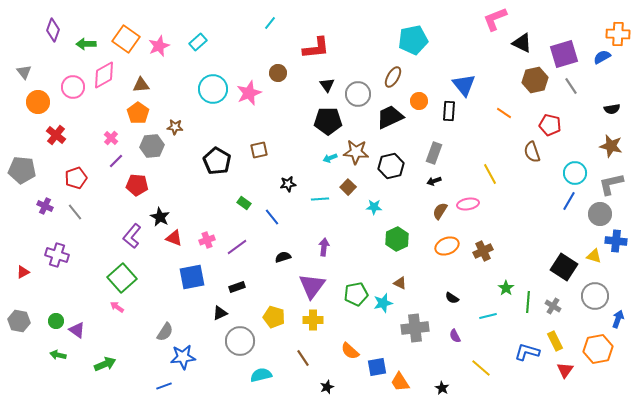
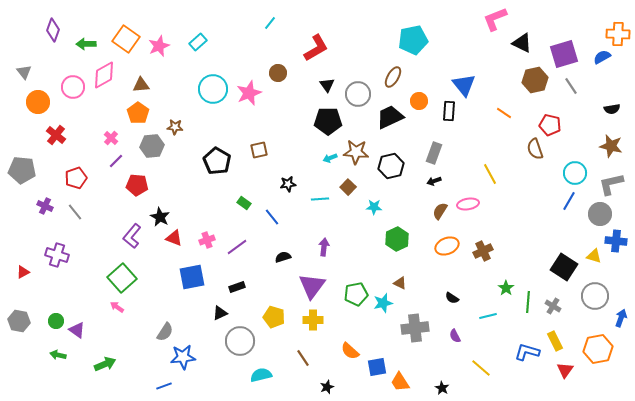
red L-shape at (316, 48): rotated 24 degrees counterclockwise
brown semicircle at (532, 152): moved 3 px right, 3 px up
blue arrow at (618, 319): moved 3 px right, 1 px up
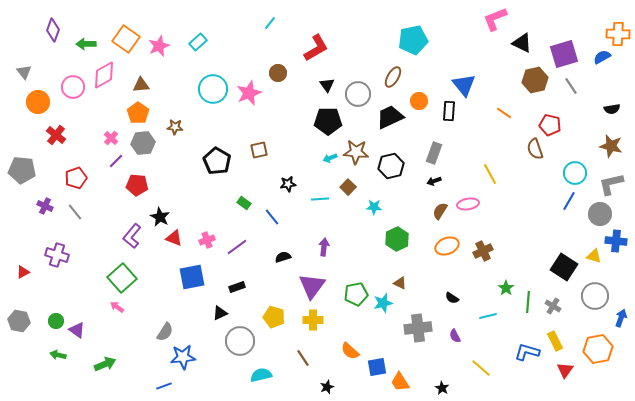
gray hexagon at (152, 146): moved 9 px left, 3 px up
gray cross at (415, 328): moved 3 px right
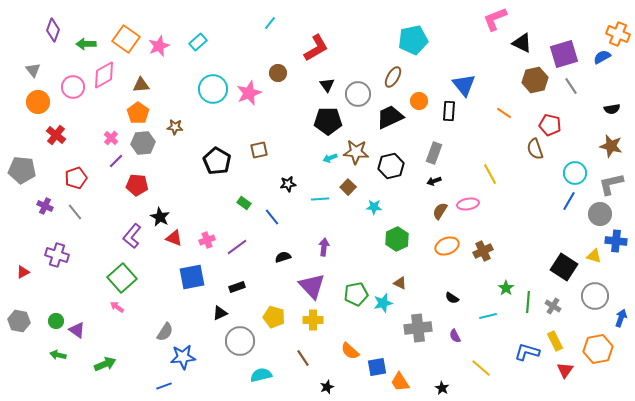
orange cross at (618, 34): rotated 20 degrees clockwise
gray triangle at (24, 72): moved 9 px right, 2 px up
purple triangle at (312, 286): rotated 20 degrees counterclockwise
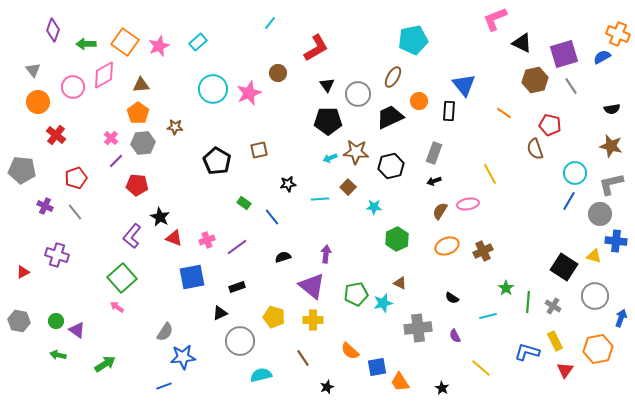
orange square at (126, 39): moved 1 px left, 3 px down
purple arrow at (324, 247): moved 2 px right, 7 px down
purple triangle at (312, 286): rotated 8 degrees counterclockwise
green arrow at (105, 364): rotated 10 degrees counterclockwise
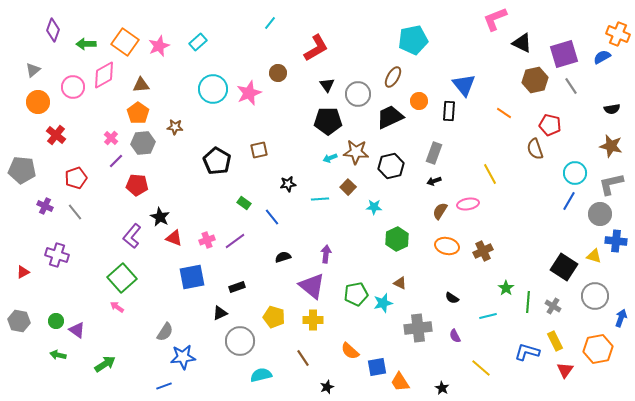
gray triangle at (33, 70): rotated 28 degrees clockwise
orange ellipse at (447, 246): rotated 35 degrees clockwise
purple line at (237, 247): moved 2 px left, 6 px up
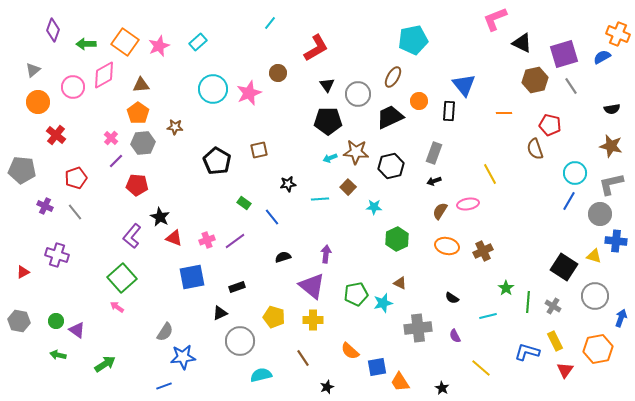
orange line at (504, 113): rotated 35 degrees counterclockwise
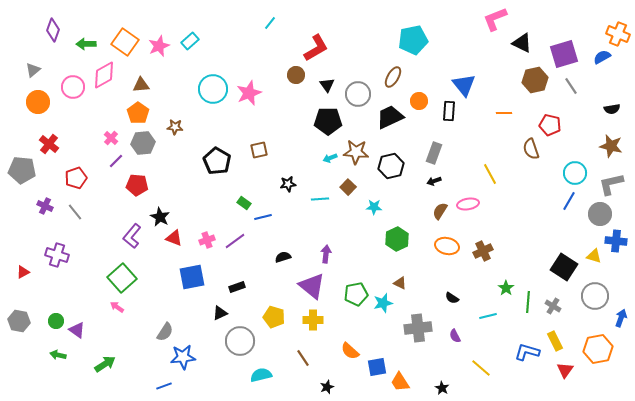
cyan rectangle at (198, 42): moved 8 px left, 1 px up
brown circle at (278, 73): moved 18 px right, 2 px down
red cross at (56, 135): moved 7 px left, 9 px down
brown semicircle at (535, 149): moved 4 px left
blue line at (272, 217): moved 9 px left; rotated 66 degrees counterclockwise
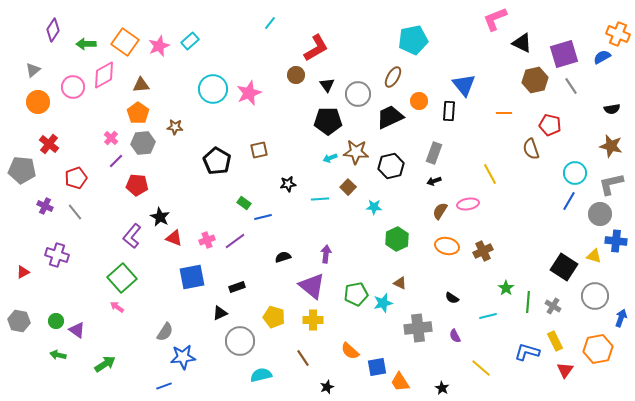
purple diamond at (53, 30): rotated 15 degrees clockwise
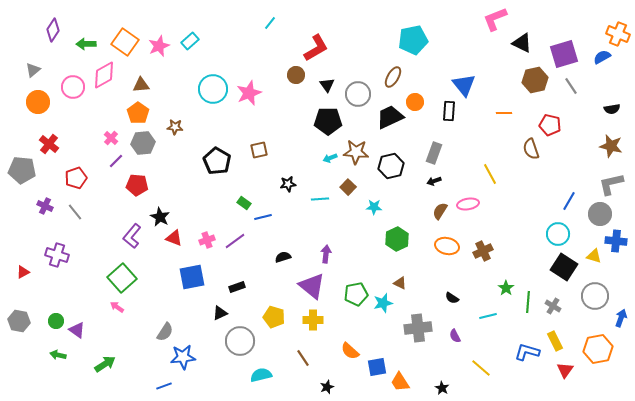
orange circle at (419, 101): moved 4 px left, 1 px down
cyan circle at (575, 173): moved 17 px left, 61 px down
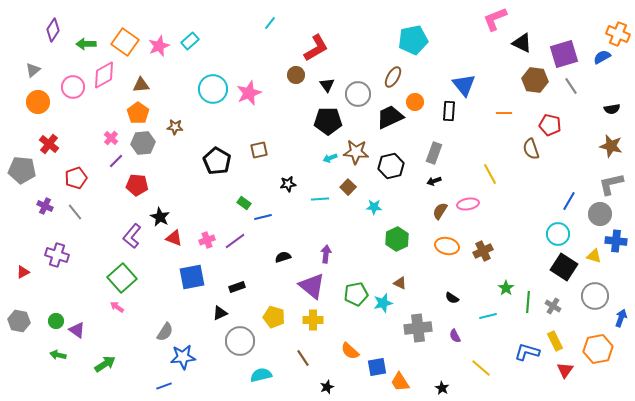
brown hexagon at (535, 80): rotated 20 degrees clockwise
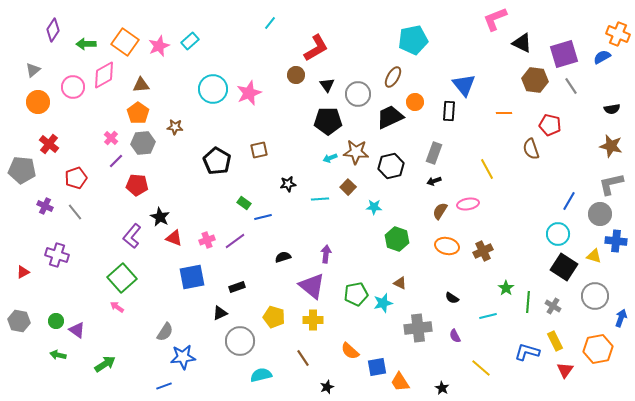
yellow line at (490, 174): moved 3 px left, 5 px up
green hexagon at (397, 239): rotated 15 degrees counterclockwise
